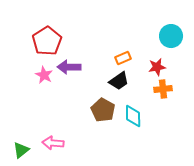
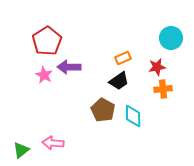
cyan circle: moved 2 px down
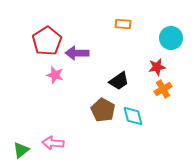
orange rectangle: moved 34 px up; rotated 28 degrees clockwise
purple arrow: moved 8 px right, 14 px up
pink star: moved 11 px right; rotated 12 degrees counterclockwise
orange cross: rotated 24 degrees counterclockwise
cyan diamond: rotated 15 degrees counterclockwise
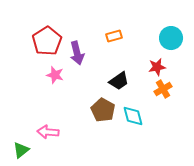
orange rectangle: moved 9 px left, 12 px down; rotated 21 degrees counterclockwise
purple arrow: rotated 105 degrees counterclockwise
pink arrow: moved 5 px left, 11 px up
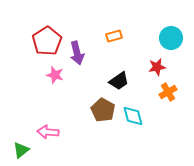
orange cross: moved 5 px right, 3 px down
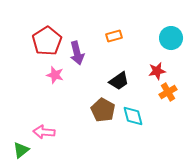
red star: moved 4 px down
pink arrow: moved 4 px left
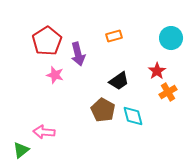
purple arrow: moved 1 px right, 1 px down
red star: rotated 24 degrees counterclockwise
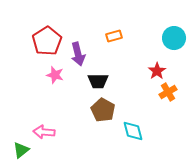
cyan circle: moved 3 px right
black trapezoid: moved 21 px left; rotated 35 degrees clockwise
cyan diamond: moved 15 px down
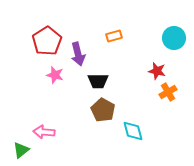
red star: rotated 24 degrees counterclockwise
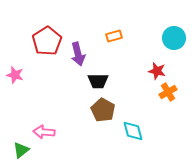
pink star: moved 40 px left
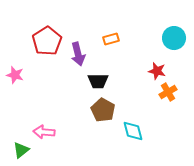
orange rectangle: moved 3 px left, 3 px down
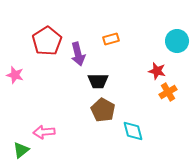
cyan circle: moved 3 px right, 3 px down
pink arrow: rotated 10 degrees counterclockwise
